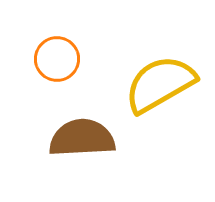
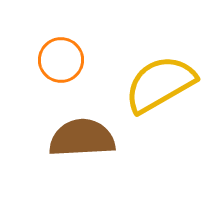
orange circle: moved 4 px right, 1 px down
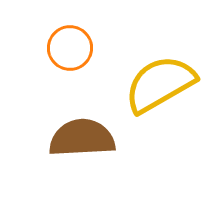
orange circle: moved 9 px right, 12 px up
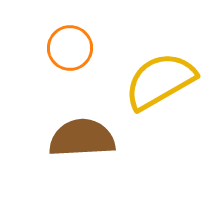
yellow semicircle: moved 3 px up
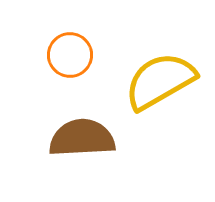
orange circle: moved 7 px down
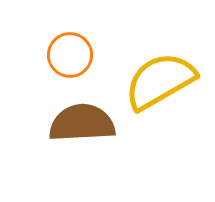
brown semicircle: moved 15 px up
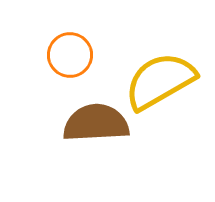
brown semicircle: moved 14 px right
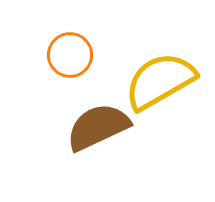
brown semicircle: moved 2 px right, 4 px down; rotated 22 degrees counterclockwise
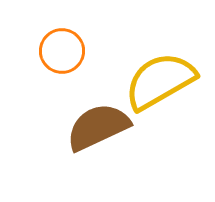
orange circle: moved 8 px left, 4 px up
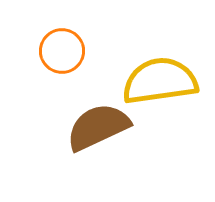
yellow semicircle: rotated 22 degrees clockwise
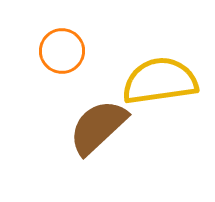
brown semicircle: rotated 18 degrees counterclockwise
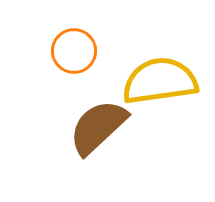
orange circle: moved 12 px right
